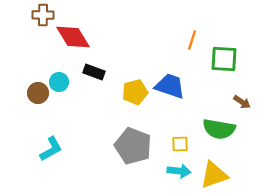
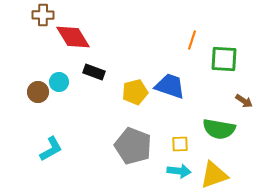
brown circle: moved 1 px up
brown arrow: moved 2 px right, 1 px up
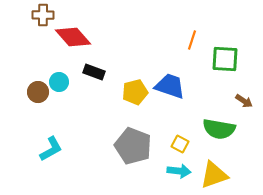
red diamond: rotated 9 degrees counterclockwise
green square: moved 1 px right
yellow square: rotated 30 degrees clockwise
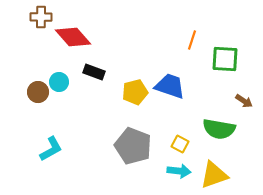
brown cross: moved 2 px left, 2 px down
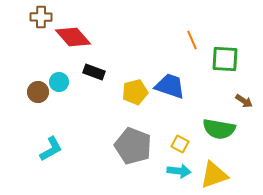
orange line: rotated 42 degrees counterclockwise
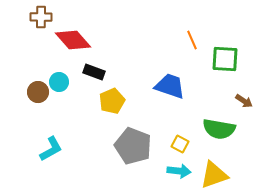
red diamond: moved 3 px down
yellow pentagon: moved 23 px left, 9 px down; rotated 10 degrees counterclockwise
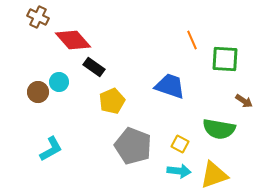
brown cross: moved 3 px left; rotated 25 degrees clockwise
black rectangle: moved 5 px up; rotated 15 degrees clockwise
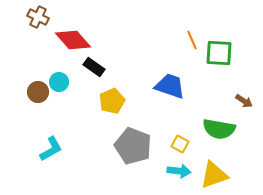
green square: moved 6 px left, 6 px up
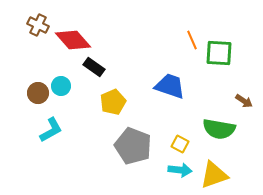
brown cross: moved 8 px down
cyan circle: moved 2 px right, 4 px down
brown circle: moved 1 px down
yellow pentagon: moved 1 px right, 1 px down
cyan L-shape: moved 19 px up
cyan arrow: moved 1 px right, 1 px up
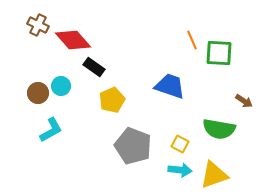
yellow pentagon: moved 1 px left, 2 px up
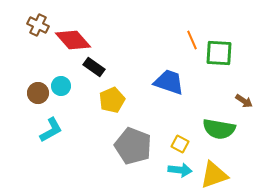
blue trapezoid: moved 1 px left, 4 px up
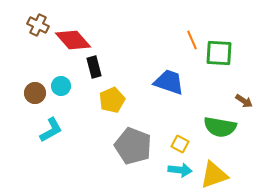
black rectangle: rotated 40 degrees clockwise
brown circle: moved 3 px left
green semicircle: moved 1 px right, 2 px up
